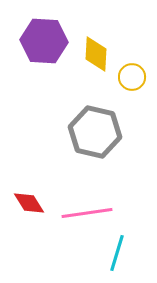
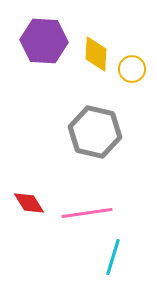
yellow circle: moved 8 px up
cyan line: moved 4 px left, 4 px down
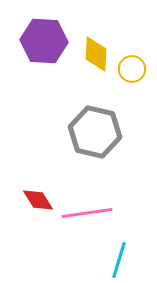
red diamond: moved 9 px right, 3 px up
cyan line: moved 6 px right, 3 px down
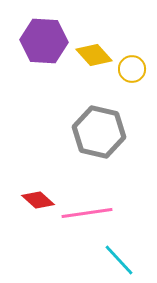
yellow diamond: moved 2 px left, 1 px down; rotated 45 degrees counterclockwise
gray hexagon: moved 4 px right
red diamond: rotated 16 degrees counterclockwise
cyan line: rotated 60 degrees counterclockwise
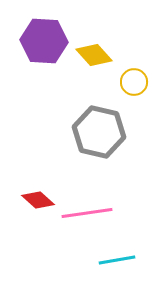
yellow circle: moved 2 px right, 13 px down
cyan line: moved 2 px left; rotated 57 degrees counterclockwise
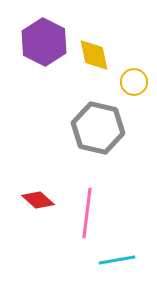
purple hexagon: moved 1 px down; rotated 24 degrees clockwise
yellow diamond: rotated 30 degrees clockwise
gray hexagon: moved 1 px left, 4 px up
pink line: rotated 75 degrees counterclockwise
